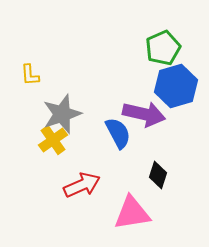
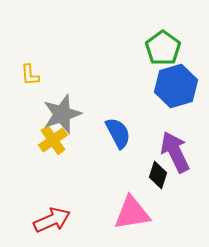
green pentagon: rotated 12 degrees counterclockwise
purple arrow: moved 31 px right, 38 px down; rotated 129 degrees counterclockwise
red arrow: moved 30 px left, 35 px down
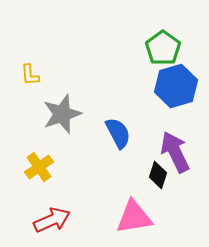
yellow cross: moved 14 px left, 27 px down
pink triangle: moved 2 px right, 4 px down
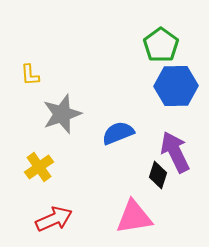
green pentagon: moved 2 px left, 3 px up
blue hexagon: rotated 15 degrees clockwise
blue semicircle: rotated 84 degrees counterclockwise
red arrow: moved 2 px right, 1 px up
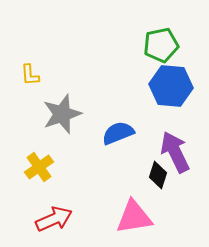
green pentagon: rotated 24 degrees clockwise
blue hexagon: moved 5 px left; rotated 6 degrees clockwise
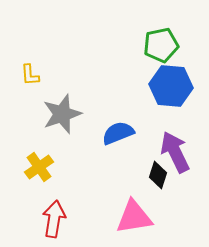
red arrow: rotated 57 degrees counterclockwise
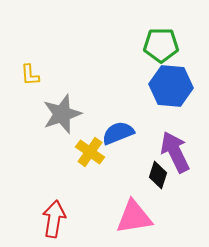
green pentagon: rotated 12 degrees clockwise
yellow cross: moved 51 px right, 15 px up; rotated 20 degrees counterclockwise
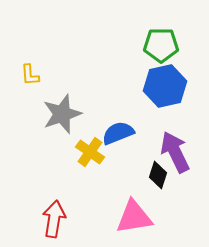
blue hexagon: moved 6 px left; rotated 18 degrees counterclockwise
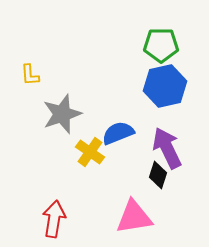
purple arrow: moved 8 px left, 4 px up
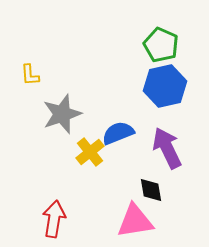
green pentagon: rotated 24 degrees clockwise
yellow cross: rotated 16 degrees clockwise
black diamond: moved 7 px left, 15 px down; rotated 28 degrees counterclockwise
pink triangle: moved 1 px right, 4 px down
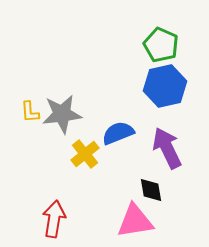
yellow L-shape: moved 37 px down
gray star: rotated 12 degrees clockwise
yellow cross: moved 5 px left, 2 px down
